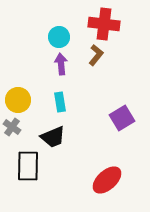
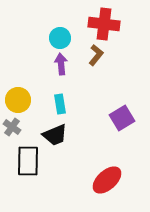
cyan circle: moved 1 px right, 1 px down
cyan rectangle: moved 2 px down
black trapezoid: moved 2 px right, 2 px up
black rectangle: moved 5 px up
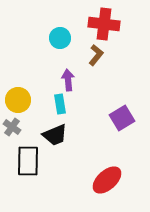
purple arrow: moved 7 px right, 16 px down
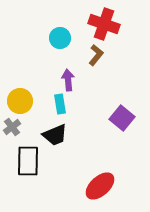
red cross: rotated 12 degrees clockwise
yellow circle: moved 2 px right, 1 px down
purple square: rotated 20 degrees counterclockwise
gray cross: rotated 18 degrees clockwise
red ellipse: moved 7 px left, 6 px down
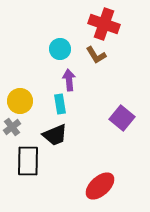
cyan circle: moved 11 px down
brown L-shape: rotated 110 degrees clockwise
purple arrow: moved 1 px right
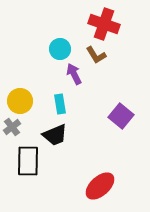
purple arrow: moved 5 px right, 6 px up; rotated 20 degrees counterclockwise
purple square: moved 1 px left, 2 px up
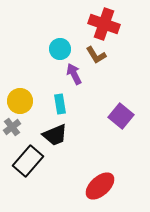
black rectangle: rotated 40 degrees clockwise
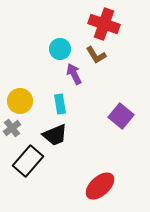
gray cross: moved 1 px down
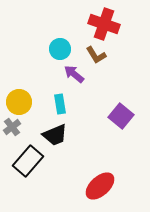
purple arrow: rotated 25 degrees counterclockwise
yellow circle: moved 1 px left, 1 px down
gray cross: moved 1 px up
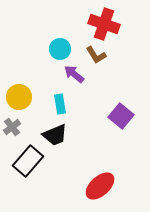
yellow circle: moved 5 px up
